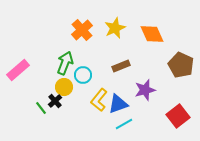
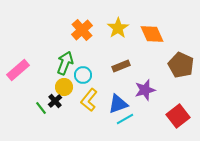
yellow star: moved 3 px right; rotated 10 degrees counterclockwise
yellow L-shape: moved 10 px left
cyan line: moved 1 px right, 5 px up
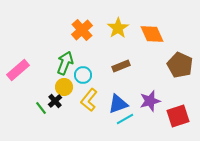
brown pentagon: moved 1 px left
purple star: moved 5 px right, 11 px down
red square: rotated 20 degrees clockwise
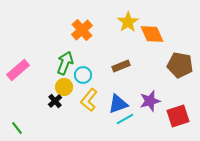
yellow star: moved 10 px right, 6 px up
brown pentagon: rotated 15 degrees counterclockwise
green line: moved 24 px left, 20 px down
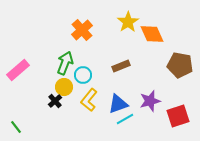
green line: moved 1 px left, 1 px up
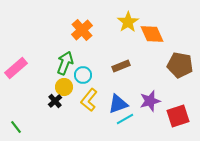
pink rectangle: moved 2 px left, 2 px up
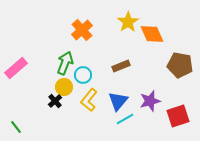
blue triangle: moved 3 px up; rotated 30 degrees counterclockwise
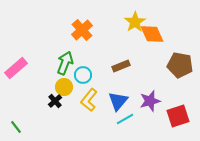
yellow star: moved 7 px right
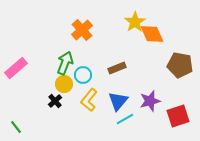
brown rectangle: moved 4 px left, 2 px down
yellow circle: moved 3 px up
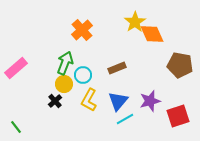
yellow L-shape: rotated 10 degrees counterclockwise
